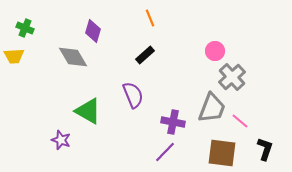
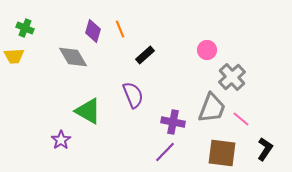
orange line: moved 30 px left, 11 px down
pink circle: moved 8 px left, 1 px up
pink line: moved 1 px right, 2 px up
purple star: rotated 18 degrees clockwise
black L-shape: rotated 15 degrees clockwise
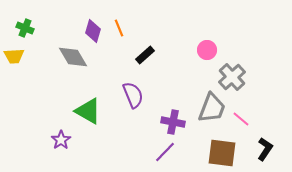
orange line: moved 1 px left, 1 px up
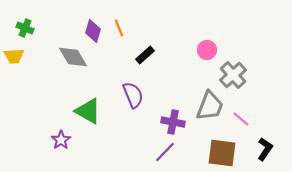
gray cross: moved 1 px right, 2 px up
gray trapezoid: moved 2 px left, 2 px up
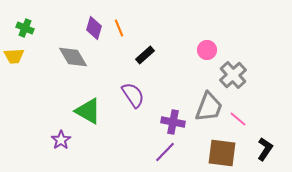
purple diamond: moved 1 px right, 3 px up
purple semicircle: rotated 12 degrees counterclockwise
gray trapezoid: moved 1 px left, 1 px down
pink line: moved 3 px left
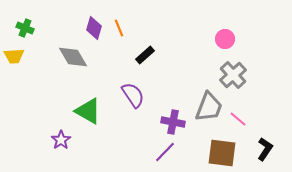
pink circle: moved 18 px right, 11 px up
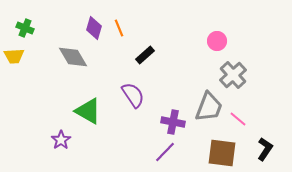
pink circle: moved 8 px left, 2 px down
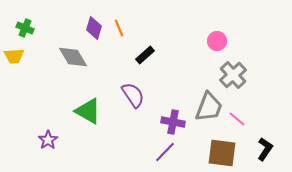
pink line: moved 1 px left
purple star: moved 13 px left
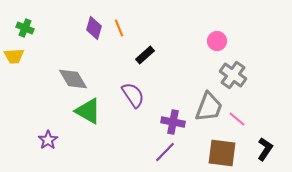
gray diamond: moved 22 px down
gray cross: rotated 12 degrees counterclockwise
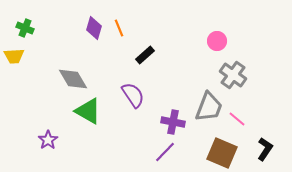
brown square: rotated 16 degrees clockwise
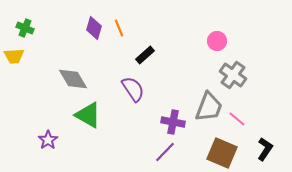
purple semicircle: moved 6 px up
green triangle: moved 4 px down
